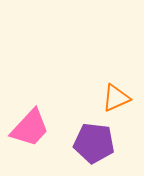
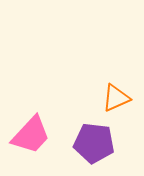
pink trapezoid: moved 1 px right, 7 px down
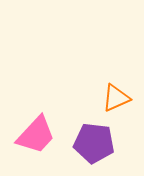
pink trapezoid: moved 5 px right
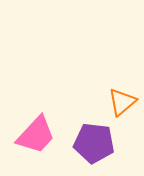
orange triangle: moved 6 px right, 4 px down; rotated 16 degrees counterclockwise
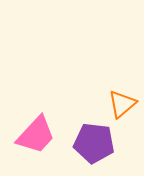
orange triangle: moved 2 px down
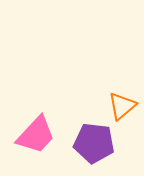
orange triangle: moved 2 px down
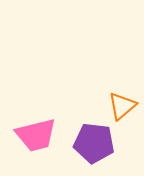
pink trapezoid: rotated 33 degrees clockwise
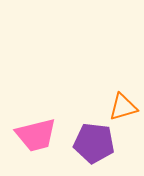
orange triangle: moved 1 px right, 1 px down; rotated 24 degrees clockwise
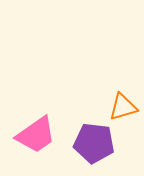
pink trapezoid: rotated 21 degrees counterclockwise
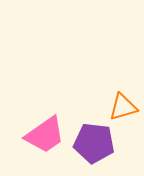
pink trapezoid: moved 9 px right
